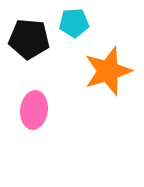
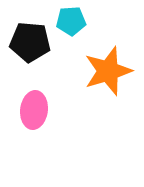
cyan pentagon: moved 3 px left, 2 px up
black pentagon: moved 1 px right, 3 px down
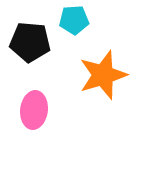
cyan pentagon: moved 3 px right, 1 px up
orange star: moved 5 px left, 4 px down
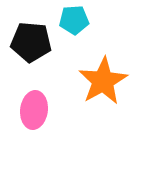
black pentagon: moved 1 px right
orange star: moved 6 px down; rotated 12 degrees counterclockwise
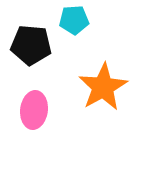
black pentagon: moved 3 px down
orange star: moved 6 px down
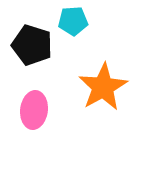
cyan pentagon: moved 1 px left, 1 px down
black pentagon: moved 1 px right; rotated 12 degrees clockwise
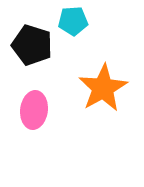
orange star: moved 1 px down
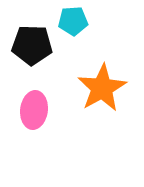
black pentagon: rotated 15 degrees counterclockwise
orange star: moved 1 px left
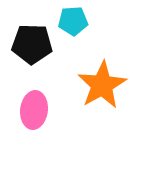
black pentagon: moved 1 px up
orange star: moved 3 px up
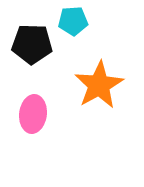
orange star: moved 3 px left
pink ellipse: moved 1 px left, 4 px down
